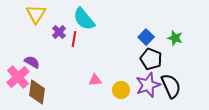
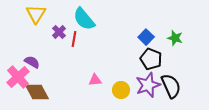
brown diamond: rotated 35 degrees counterclockwise
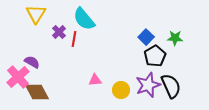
green star: rotated 14 degrees counterclockwise
black pentagon: moved 4 px right, 3 px up; rotated 20 degrees clockwise
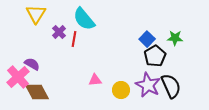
blue square: moved 1 px right, 2 px down
purple semicircle: moved 2 px down
purple star: rotated 25 degrees counterclockwise
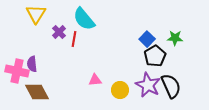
purple semicircle: rotated 126 degrees counterclockwise
pink cross: moved 1 px left, 6 px up; rotated 35 degrees counterclockwise
yellow circle: moved 1 px left
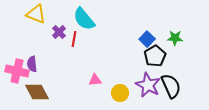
yellow triangle: rotated 40 degrees counterclockwise
yellow circle: moved 3 px down
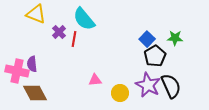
brown diamond: moved 2 px left, 1 px down
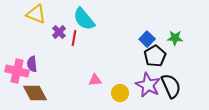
red line: moved 1 px up
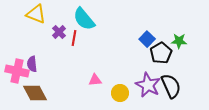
green star: moved 4 px right, 3 px down
black pentagon: moved 6 px right, 3 px up
